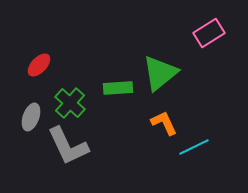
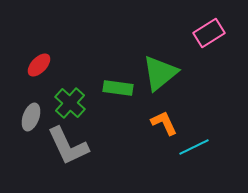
green rectangle: rotated 12 degrees clockwise
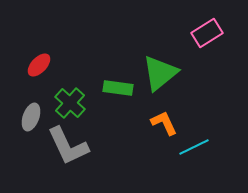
pink rectangle: moved 2 px left
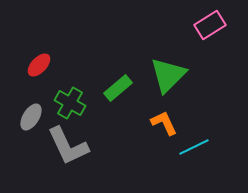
pink rectangle: moved 3 px right, 8 px up
green triangle: moved 8 px right, 2 px down; rotated 6 degrees counterclockwise
green rectangle: rotated 48 degrees counterclockwise
green cross: rotated 12 degrees counterclockwise
gray ellipse: rotated 12 degrees clockwise
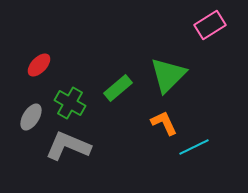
gray L-shape: rotated 138 degrees clockwise
